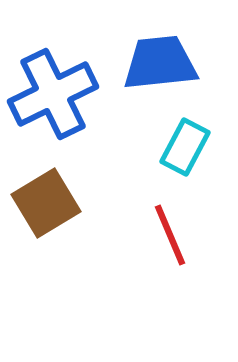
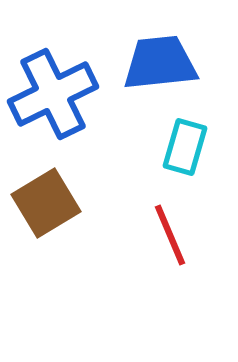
cyan rectangle: rotated 12 degrees counterclockwise
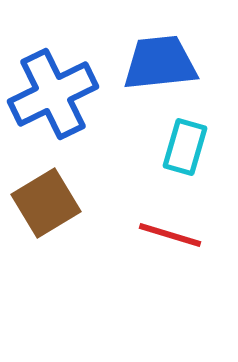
red line: rotated 50 degrees counterclockwise
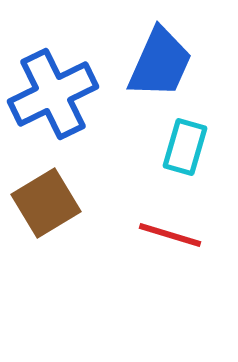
blue trapezoid: rotated 120 degrees clockwise
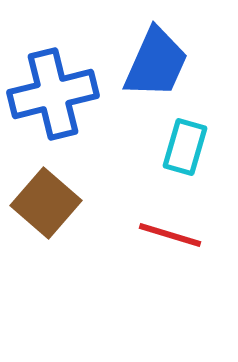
blue trapezoid: moved 4 px left
blue cross: rotated 12 degrees clockwise
brown square: rotated 18 degrees counterclockwise
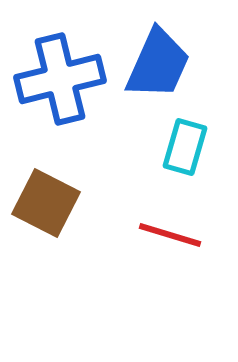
blue trapezoid: moved 2 px right, 1 px down
blue cross: moved 7 px right, 15 px up
brown square: rotated 14 degrees counterclockwise
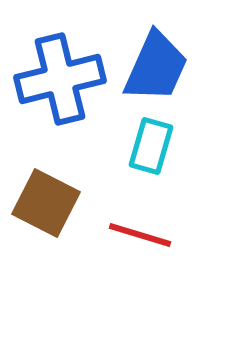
blue trapezoid: moved 2 px left, 3 px down
cyan rectangle: moved 34 px left, 1 px up
red line: moved 30 px left
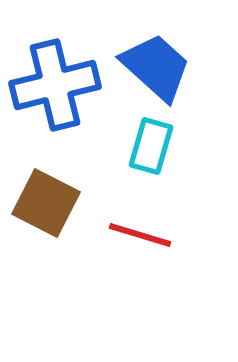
blue trapezoid: rotated 72 degrees counterclockwise
blue cross: moved 5 px left, 6 px down
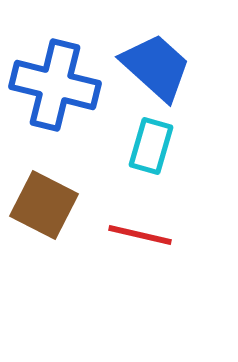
blue cross: rotated 28 degrees clockwise
brown square: moved 2 px left, 2 px down
red line: rotated 4 degrees counterclockwise
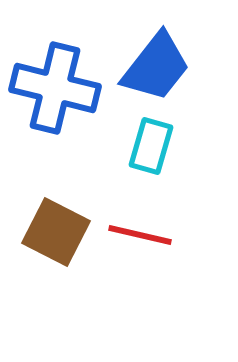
blue trapezoid: rotated 86 degrees clockwise
blue cross: moved 3 px down
brown square: moved 12 px right, 27 px down
